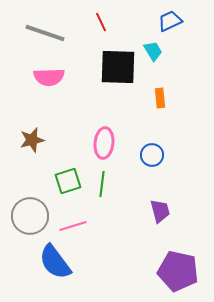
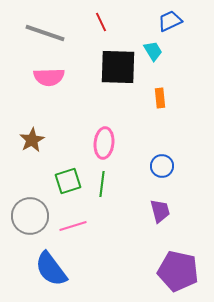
brown star: rotated 15 degrees counterclockwise
blue circle: moved 10 px right, 11 px down
blue semicircle: moved 4 px left, 7 px down
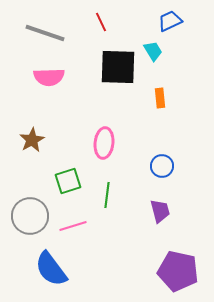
green line: moved 5 px right, 11 px down
